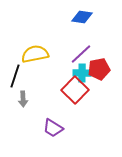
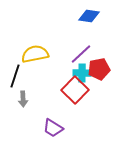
blue diamond: moved 7 px right, 1 px up
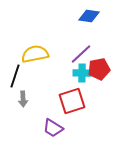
red square: moved 3 px left, 11 px down; rotated 28 degrees clockwise
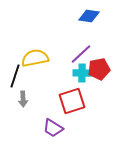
yellow semicircle: moved 4 px down
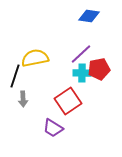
red square: moved 4 px left; rotated 16 degrees counterclockwise
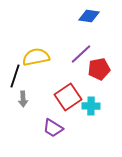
yellow semicircle: moved 1 px right, 1 px up
cyan cross: moved 9 px right, 33 px down
red square: moved 4 px up
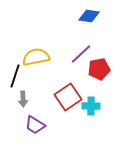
purple trapezoid: moved 18 px left, 3 px up
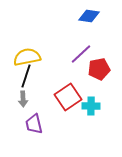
yellow semicircle: moved 9 px left
black line: moved 11 px right
purple trapezoid: moved 1 px left, 1 px up; rotated 45 degrees clockwise
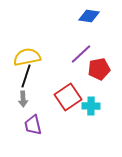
purple trapezoid: moved 1 px left, 1 px down
